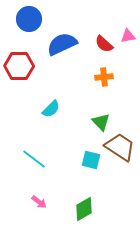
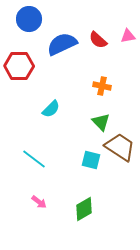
red semicircle: moved 6 px left, 4 px up
orange cross: moved 2 px left, 9 px down; rotated 18 degrees clockwise
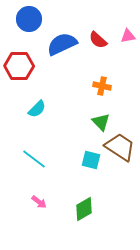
cyan semicircle: moved 14 px left
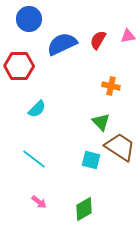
red semicircle: rotated 78 degrees clockwise
orange cross: moved 9 px right
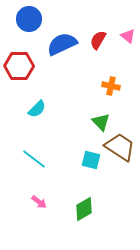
pink triangle: rotated 49 degrees clockwise
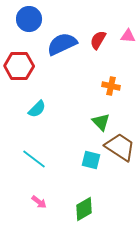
pink triangle: rotated 35 degrees counterclockwise
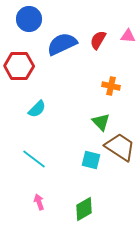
pink arrow: rotated 147 degrees counterclockwise
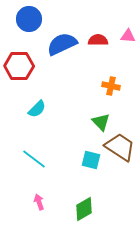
red semicircle: rotated 60 degrees clockwise
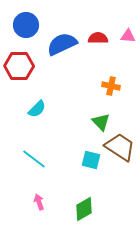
blue circle: moved 3 px left, 6 px down
red semicircle: moved 2 px up
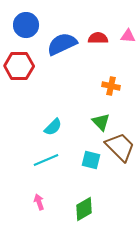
cyan semicircle: moved 16 px right, 18 px down
brown trapezoid: rotated 12 degrees clockwise
cyan line: moved 12 px right, 1 px down; rotated 60 degrees counterclockwise
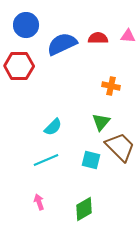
green triangle: rotated 24 degrees clockwise
